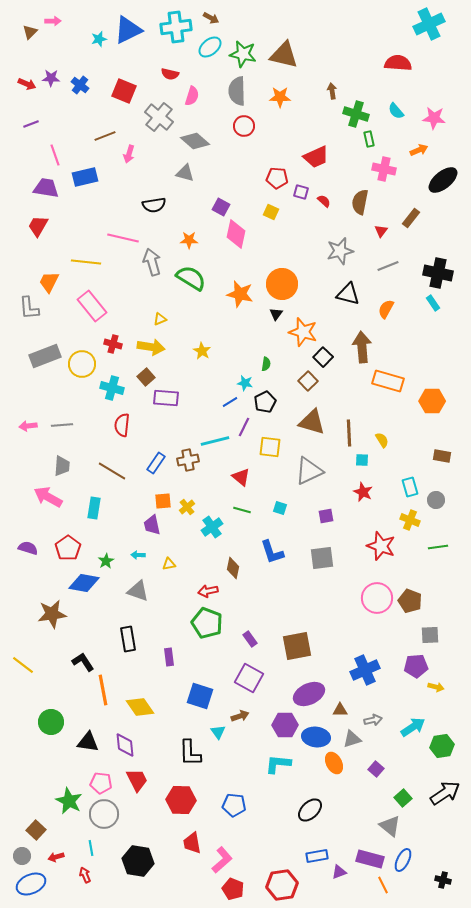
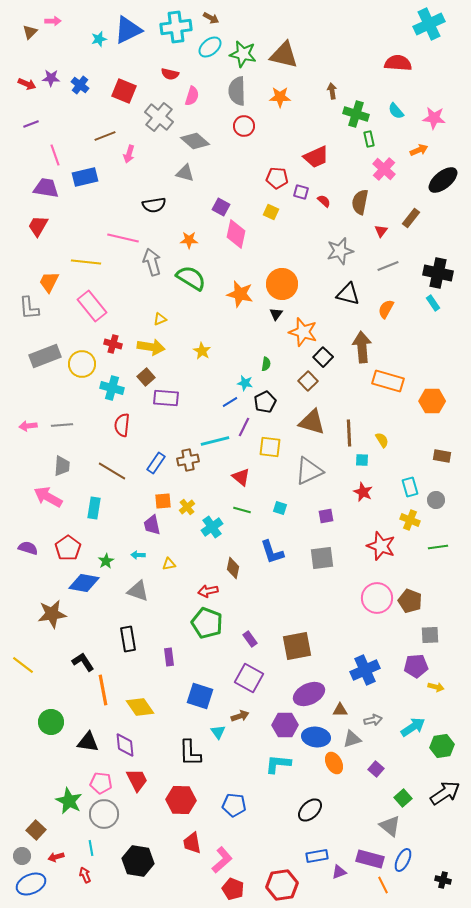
pink cross at (384, 169): rotated 30 degrees clockwise
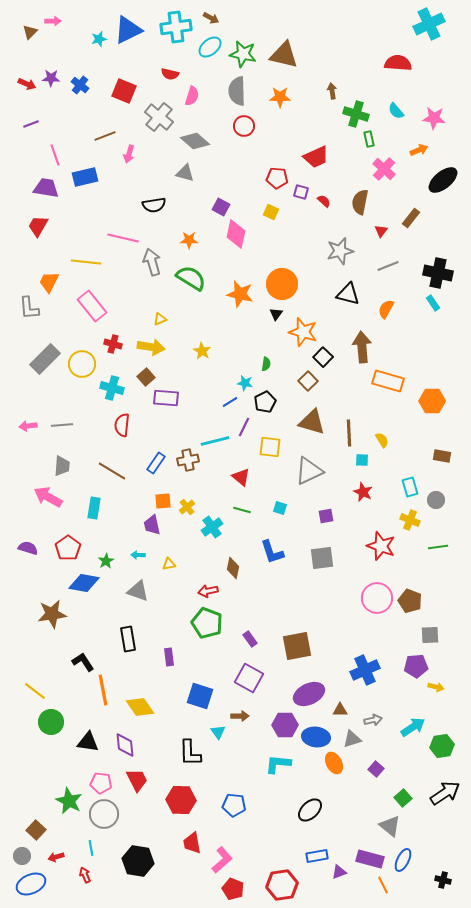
gray rectangle at (45, 356): moved 3 px down; rotated 24 degrees counterclockwise
yellow line at (23, 665): moved 12 px right, 26 px down
brown arrow at (240, 716): rotated 18 degrees clockwise
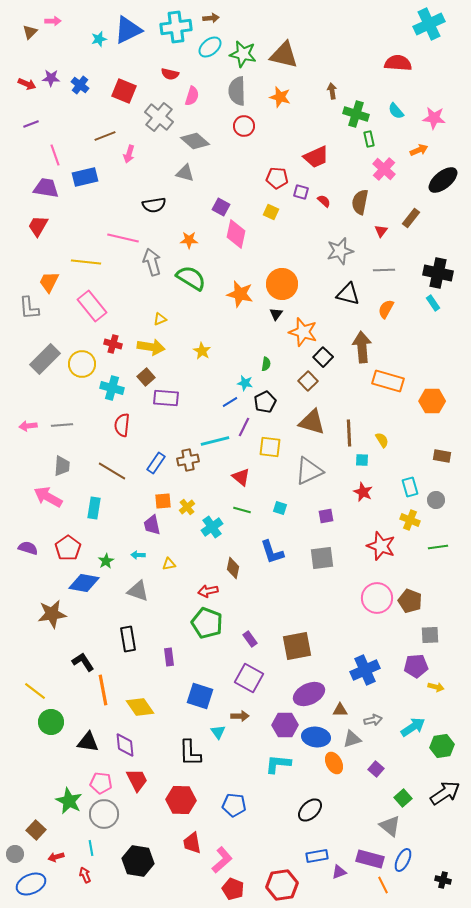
brown arrow at (211, 18): rotated 35 degrees counterclockwise
orange star at (280, 97): rotated 15 degrees clockwise
gray line at (388, 266): moved 4 px left, 4 px down; rotated 20 degrees clockwise
gray circle at (22, 856): moved 7 px left, 2 px up
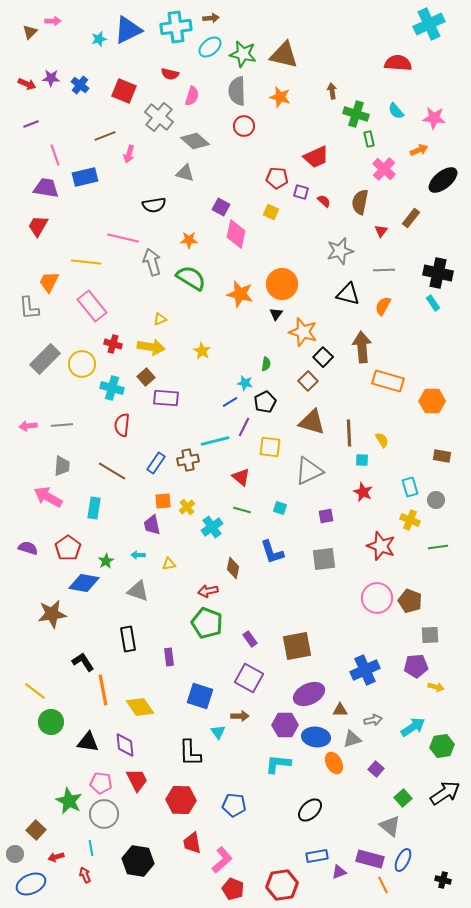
orange semicircle at (386, 309): moved 3 px left, 3 px up
gray square at (322, 558): moved 2 px right, 1 px down
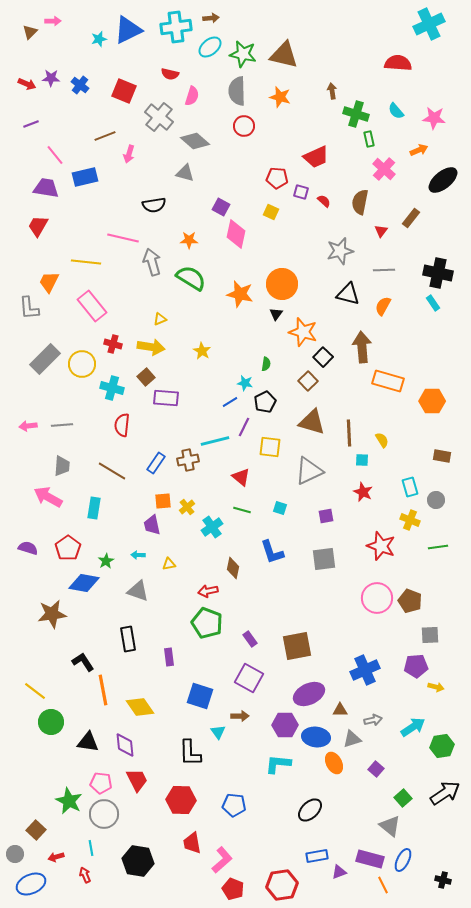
pink line at (55, 155): rotated 20 degrees counterclockwise
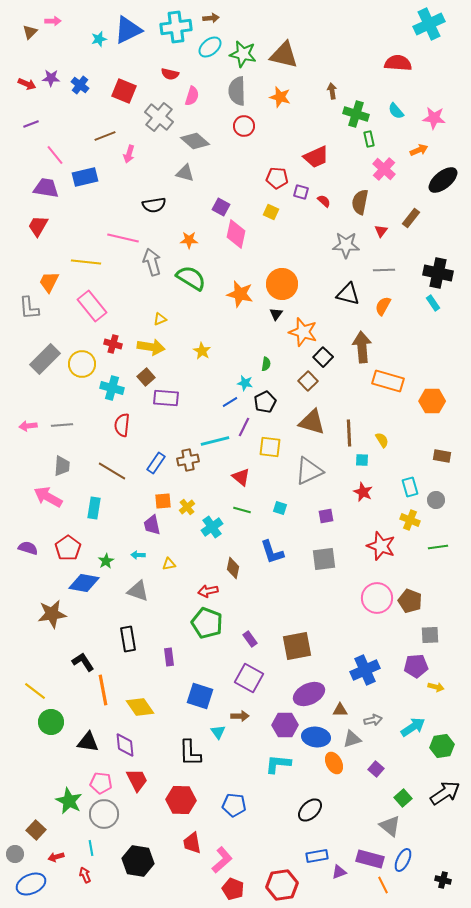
gray star at (340, 251): moved 6 px right, 6 px up; rotated 16 degrees clockwise
